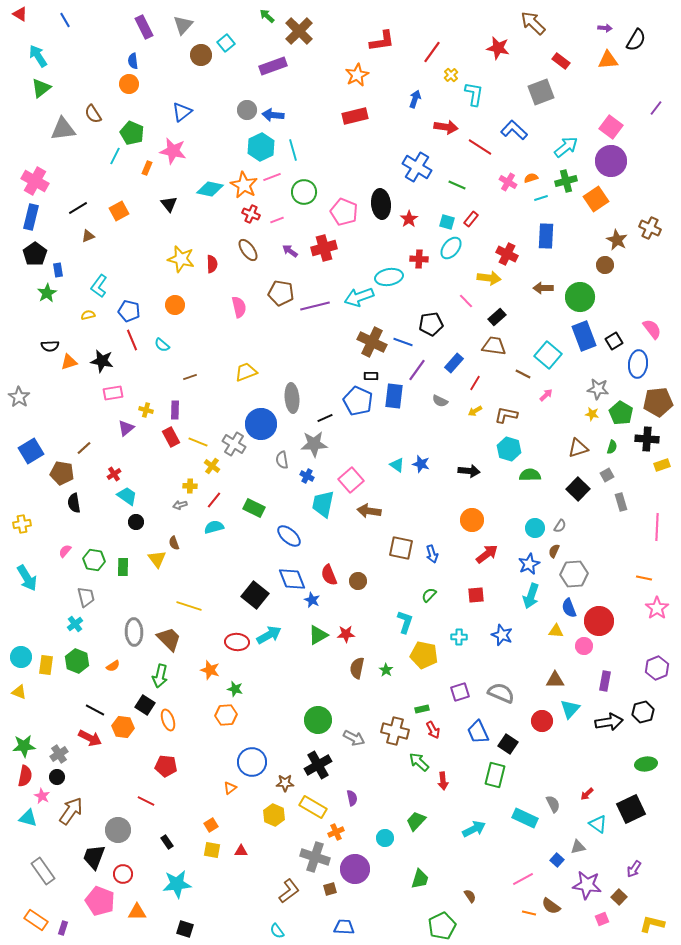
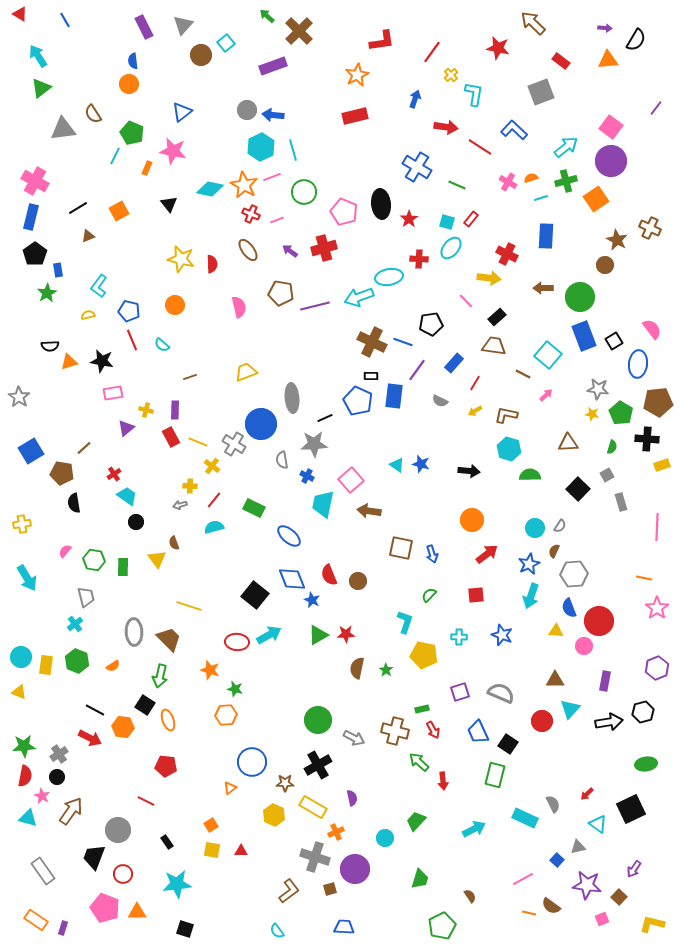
brown triangle at (578, 448): moved 10 px left, 5 px up; rotated 15 degrees clockwise
pink pentagon at (100, 901): moved 5 px right, 7 px down
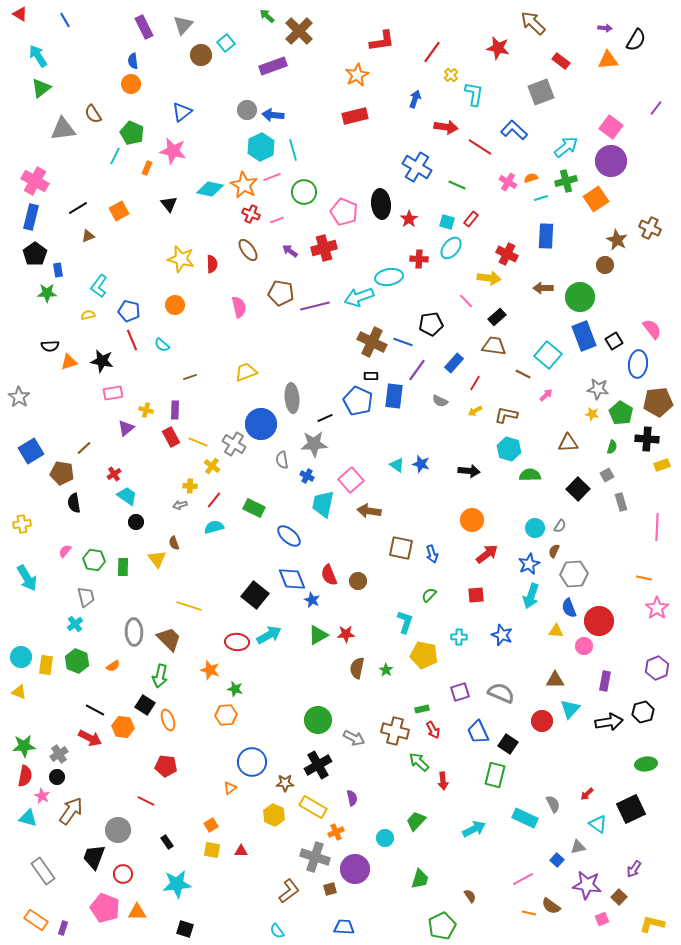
orange circle at (129, 84): moved 2 px right
green star at (47, 293): rotated 30 degrees clockwise
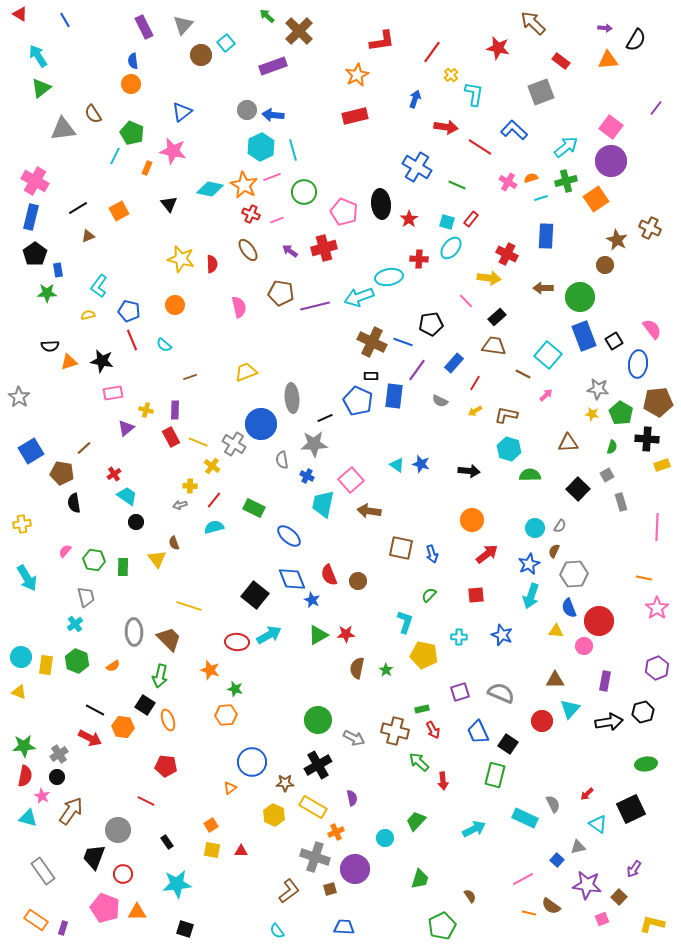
cyan semicircle at (162, 345): moved 2 px right
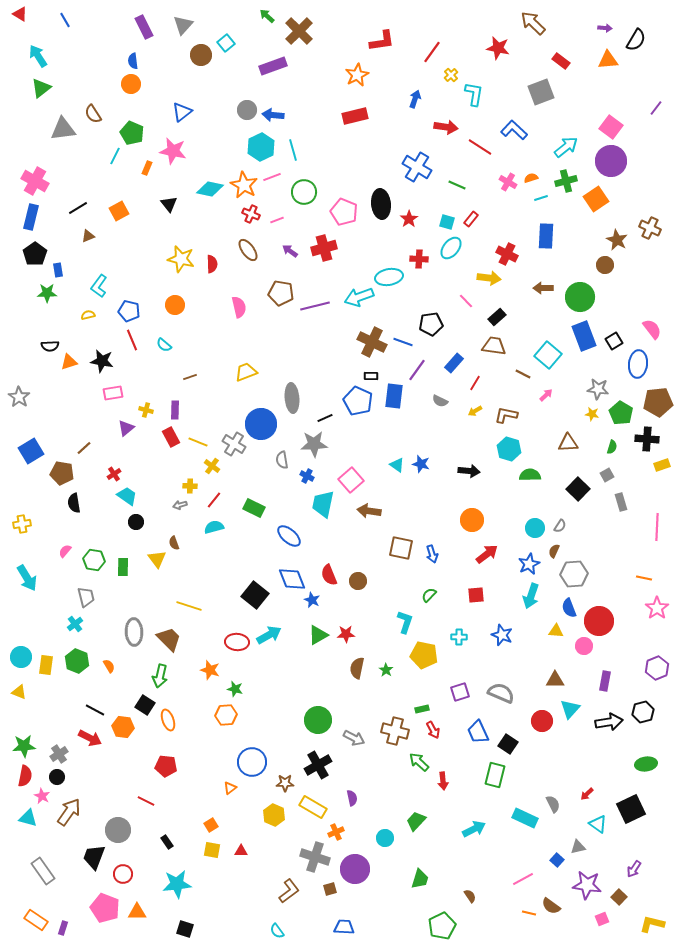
orange semicircle at (113, 666): moved 4 px left; rotated 88 degrees counterclockwise
brown arrow at (71, 811): moved 2 px left, 1 px down
